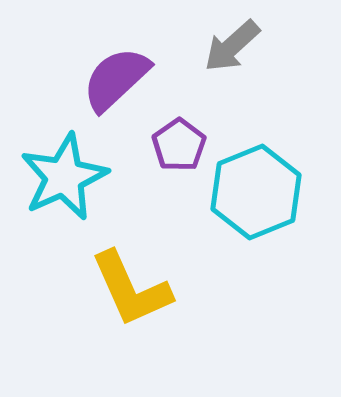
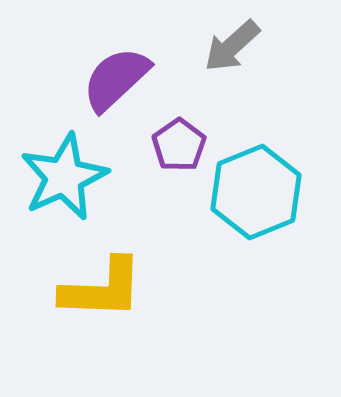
yellow L-shape: moved 29 px left; rotated 64 degrees counterclockwise
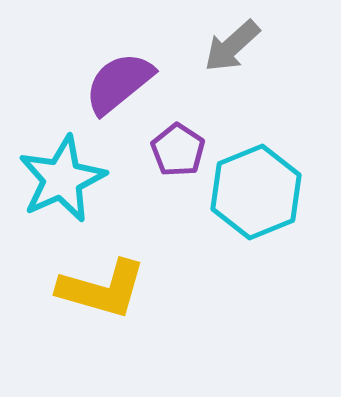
purple semicircle: moved 3 px right, 4 px down; rotated 4 degrees clockwise
purple pentagon: moved 1 px left, 5 px down; rotated 4 degrees counterclockwise
cyan star: moved 2 px left, 2 px down
yellow L-shape: rotated 14 degrees clockwise
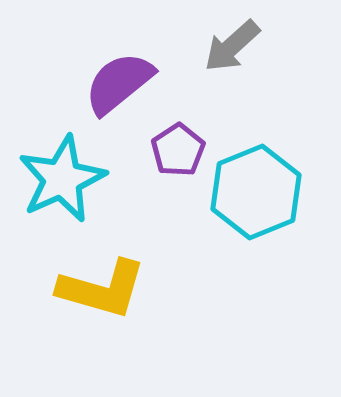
purple pentagon: rotated 6 degrees clockwise
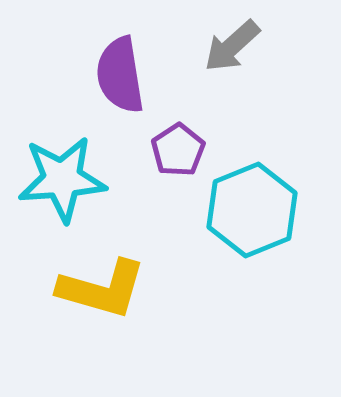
purple semicircle: moved 1 px right, 8 px up; rotated 60 degrees counterclockwise
cyan star: rotated 20 degrees clockwise
cyan hexagon: moved 4 px left, 18 px down
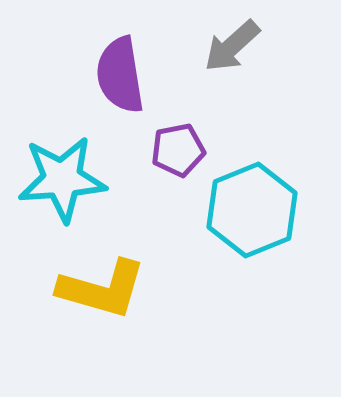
purple pentagon: rotated 22 degrees clockwise
